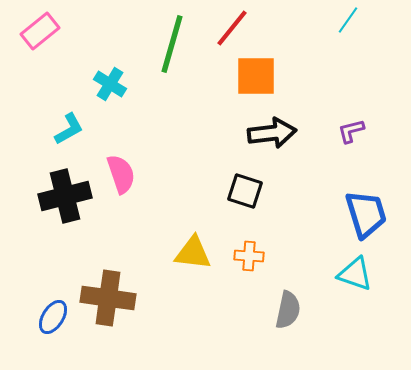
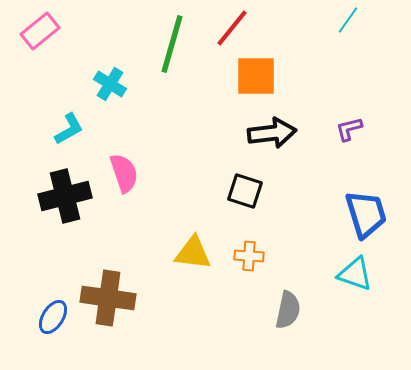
purple L-shape: moved 2 px left, 2 px up
pink semicircle: moved 3 px right, 1 px up
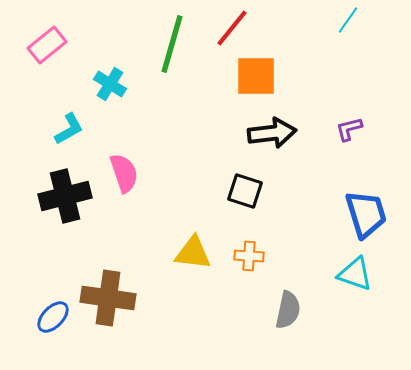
pink rectangle: moved 7 px right, 14 px down
blue ellipse: rotated 12 degrees clockwise
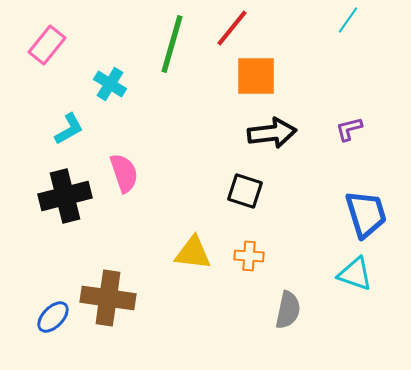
pink rectangle: rotated 12 degrees counterclockwise
